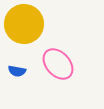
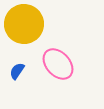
blue semicircle: rotated 114 degrees clockwise
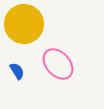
blue semicircle: rotated 114 degrees clockwise
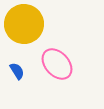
pink ellipse: moved 1 px left
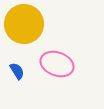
pink ellipse: rotated 28 degrees counterclockwise
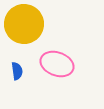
blue semicircle: rotated 24 degrees clockwise
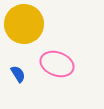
blue semicircle: moved 1 px right, 3 px down; rotated 24 degrees counterclockwise
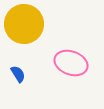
pink ellipse: moved 14 px right, 1 px up
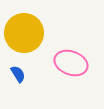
yellow circle: moved 9 px down
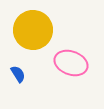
yellow circle: moved 9 px right, 3 px up
